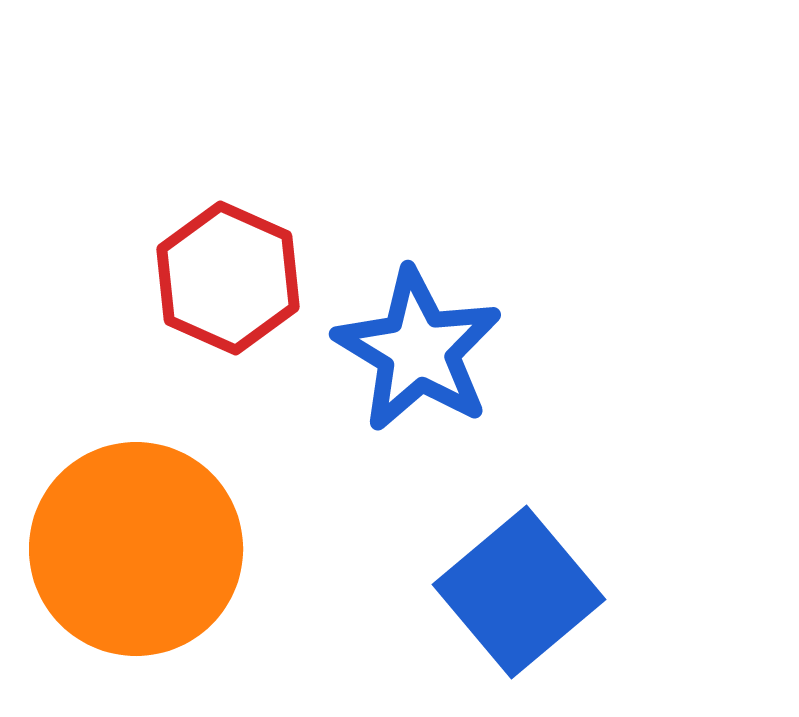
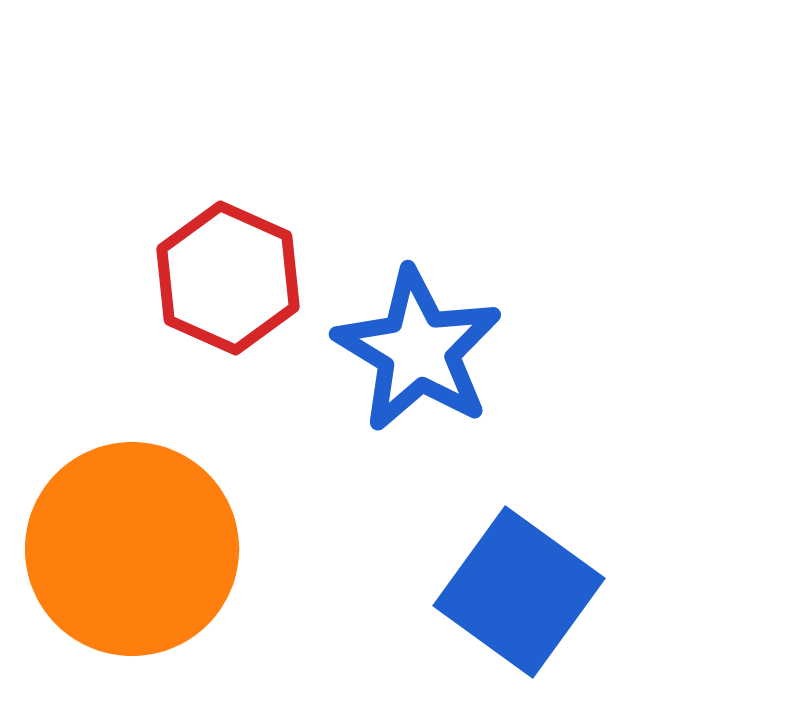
orange circle: moved 4 px left
blue square: rotated 14 degrees counterclockwise
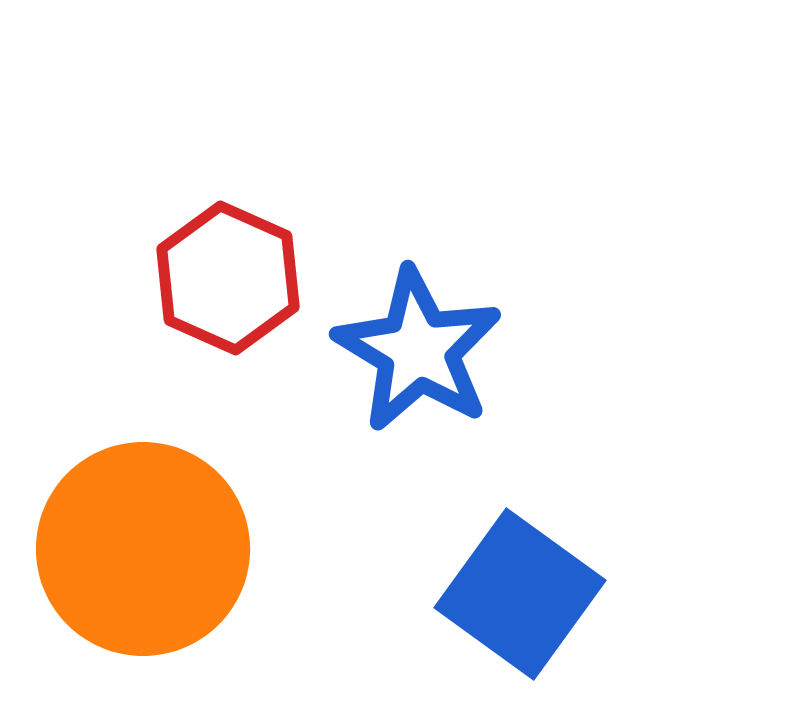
orange circle: moved 11 px right
blue square: moved 1 px right, 2 px down
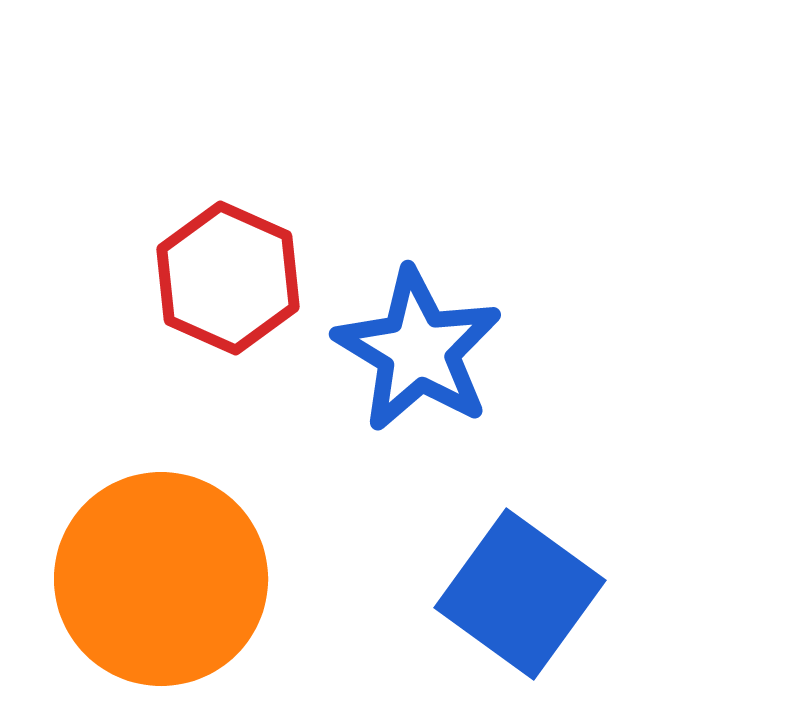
orange circle: moved 18 px right, 30 px down
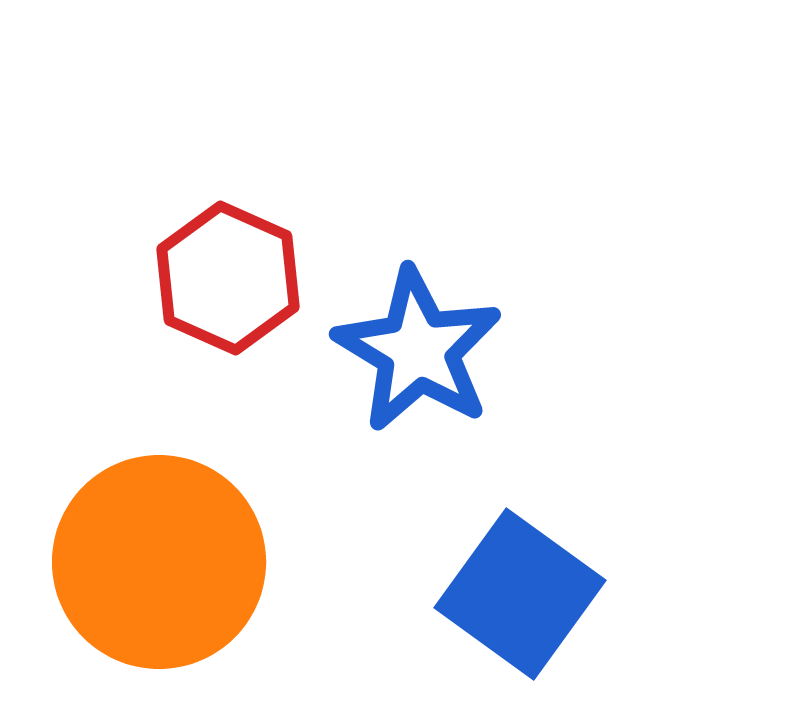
orange circle: moved 2 px left, 17 px up
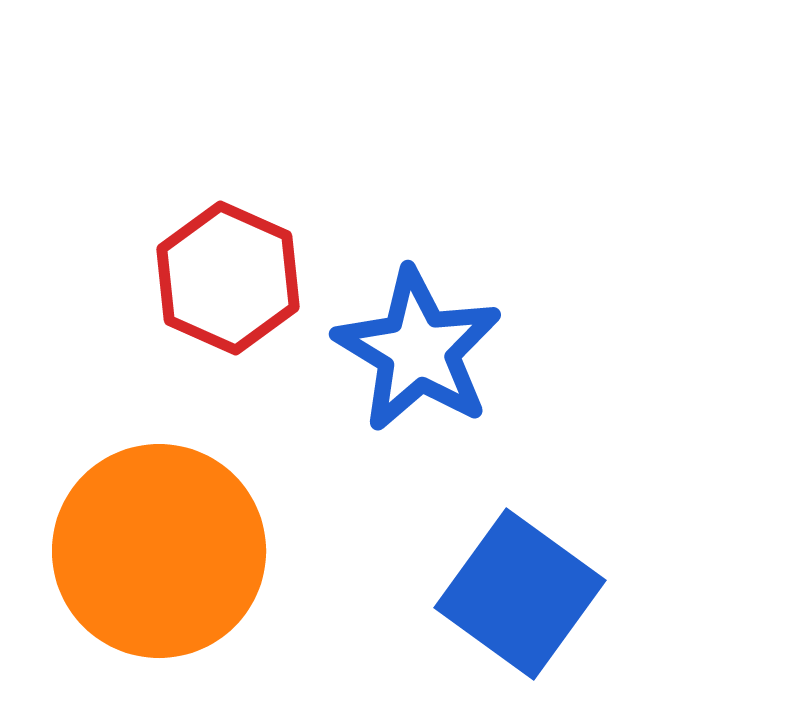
orange circle: moved 11 px up
